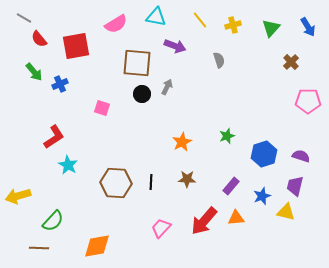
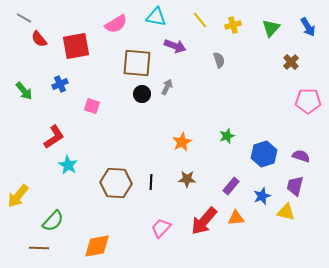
green arrow: moved 10 px left, 19 px down
pink square: moved 10 px left, 2 px up
yellow arrow: rotated 35 degrees counterclockwise
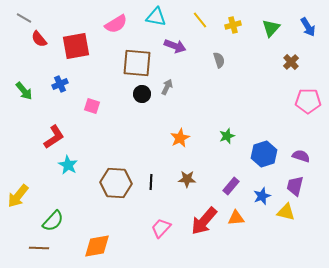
orange star: moved 2 px left, 4 px up
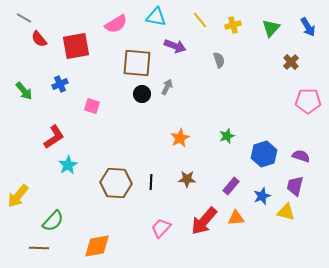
cyan star: rotated 12 degrees clockwise
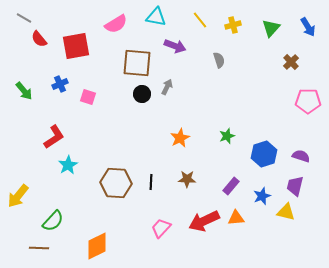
pink square: moved 4 px left, 9 px up
red arrow: rotated 24 degrees clockwise
orange diamond: rotated 16 degrees counterclockwise
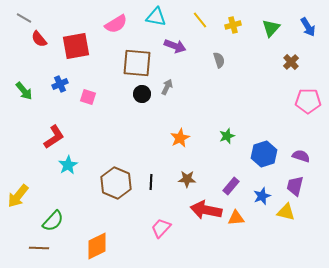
brown hexagon: rotated 20 degrees clockwise
red arrow: moved 2 px right, 11 px up; rotated 36 degrees clockwise
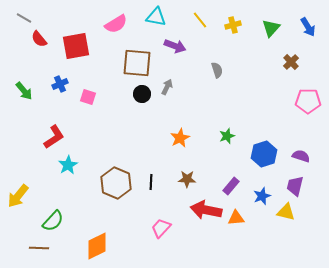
gray semicircle: moved 2 px left, 10 px down
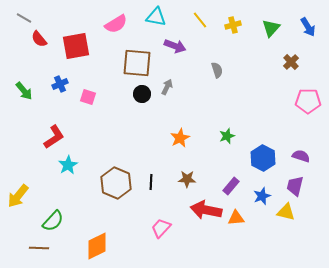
blue hexagon: moved 1 px left, 4 px down; rotated 15 degrees counterclockwise
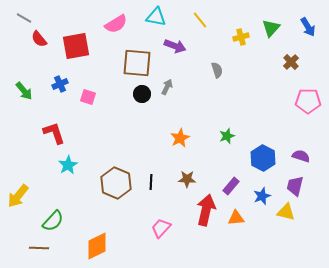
yellow cross: moved 8 px right, 12 px down
red L-shape: moved 4 px up; rotated 75 degrees counterclockwise
red arrow: rotated 92 degrees clockwise
